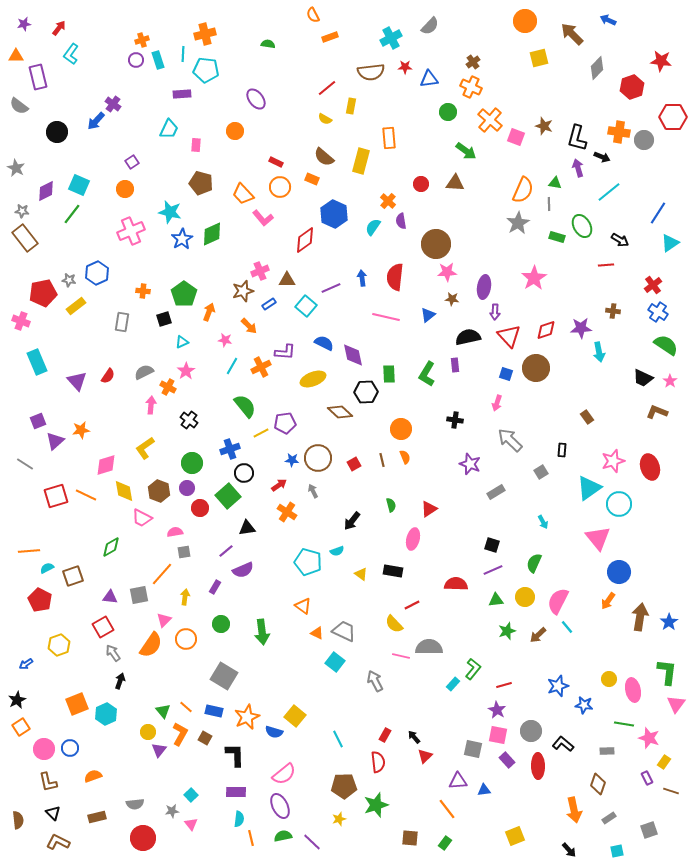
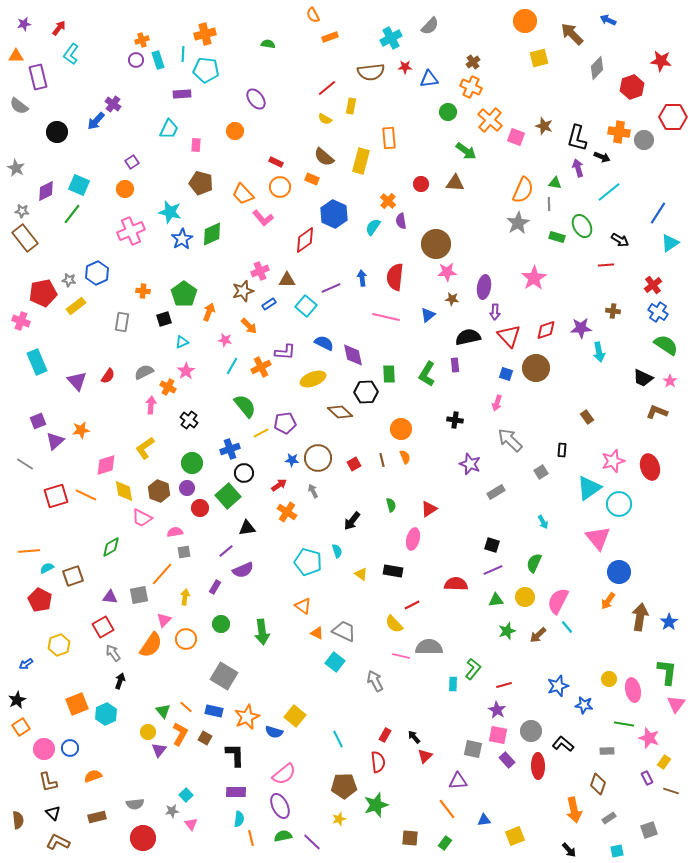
cyan semicircle at (337, 551): rotated 88 degrees counterclockwise
cyan rectangle at (453, 684): rotated 40 degrees counterclockwise
blue triangle at (484, 790): moved 30 px down
cyan square at (191, 795): moved 5 px left
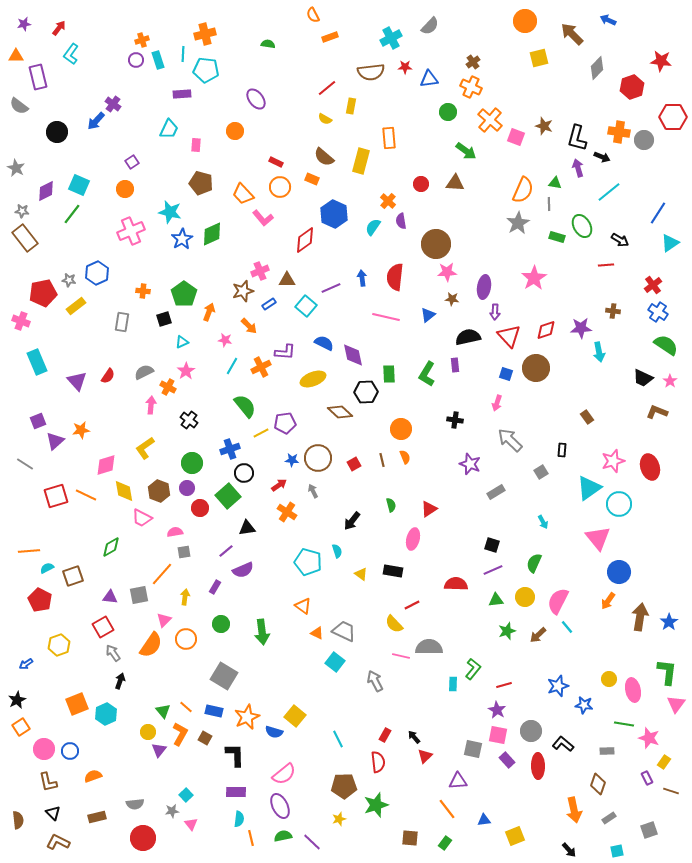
blue circle at (70, 748): moved 3 px down
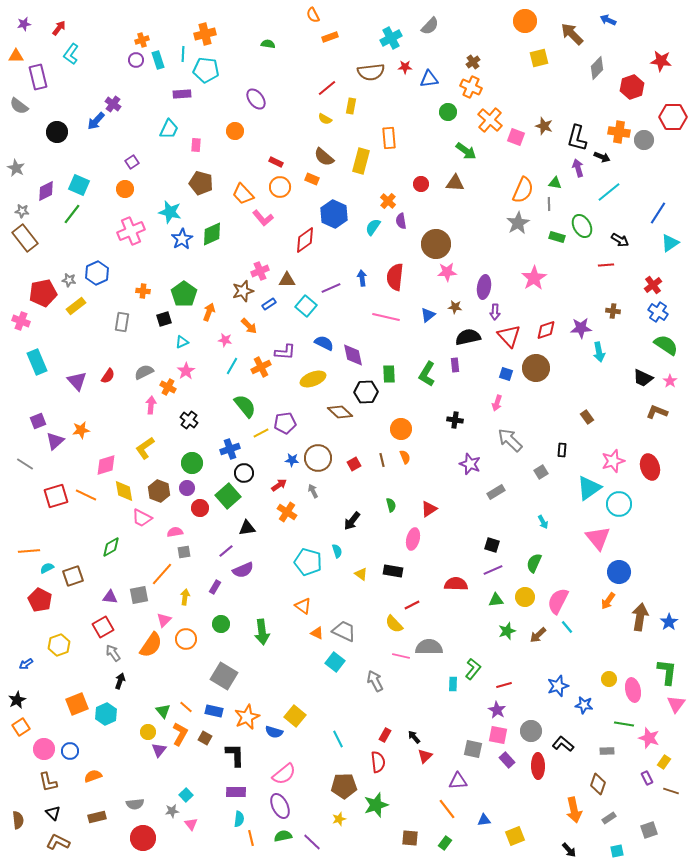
brown star at (452, 299): moved 3 px right, 8 px down
